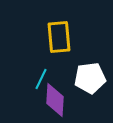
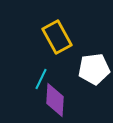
yellow rectangle: moved 2 px left; rotated 24 degrees counterclockwise
white pentagon: moved 4 px right, 9 px up
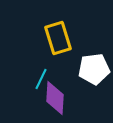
yellow rectangle: moved 1 px right, 1 px down; rotated 12 degrees clockwise
purple diamond: moved 2 px up
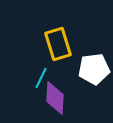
yellow rectangle: moved 6 px down
cyan line: moved 1 px up
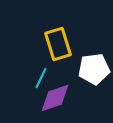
purple diamond: rotated 68 degrees clockwise
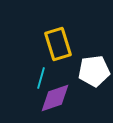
white pentagon: moved 2 px down
cyan line: rotated 10 degrees counterclockwise
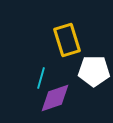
yellow rectangle: moved 9 px right, 4 px up
white pentagon: rotated 8 degrees clockwise
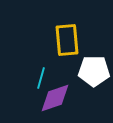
yellow rectangle: rotated 12 degrees clockwise
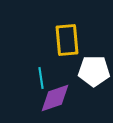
cyan line: rotated 25 degrees counterclockwise
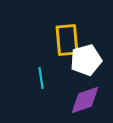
white pentagon: moved 8 px left, 11 px up; rotated 16 degrees counterclockwise
purple diamond: moved 30 px right, 2 px down
